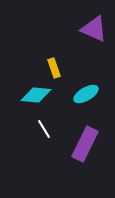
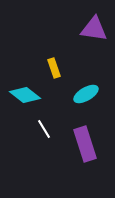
purple triangle: rotated 16 degrees counterclockwise
cyan diamond: moved 11 px left; rotated 32 degrees clockwise
purple rectangle: rotated 44 degrees counterclockwise
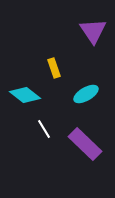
purple triangle: moved 1 px left, 2 px down; rotated 48 degrees clockwise
purple rectangle: rotated 28 degrees counterclockwise
